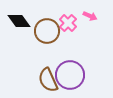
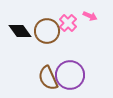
black diamond: moved 1 px right, 10 px down
brown semicircle: moved 2 px up
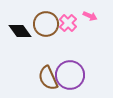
brown circle: moved 1 px left, 7 px up
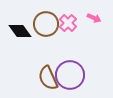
pink arrow: moved 4 px right, 2 px down
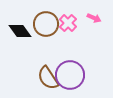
brown semicircle: rotated 10 degrees counterclockwise
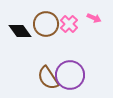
pink cross: moved 1 px right, 1 px down
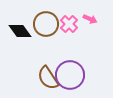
pink arrow: moved 4 px left, 1 px down
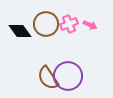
pink arrow: moved 6 px down
pink cross: rotated 24 degrees clockwise
purple circle: moved 2 px left, 1 px down
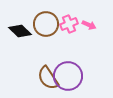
pink arrow: moved 1 px left
black diamond: rotated 10 degrees counterclockwise
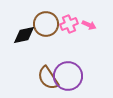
black diamond: moved 4 px right, 4 px down; rotated 55 degrees counterclockwise
